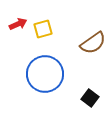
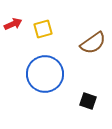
red arrow: moved 5 px left
black square: moved 2 px left, 3 px down; rotated 18 degrees counterclockwise
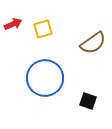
blue circle: moved 4 px down
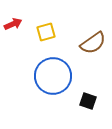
yellow square: moved 3 px right, 3 px down
blue circle: moved 8 px right, 2 px up
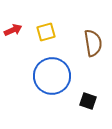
red arrow: moved 6 px down
brown semicircle: rotated 64 degrees counterclockwise
blue circle: moved 1 px left
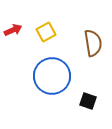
yellow square: rotated 12 degrees counterclockwise
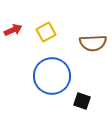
brown semicircle: rotated 96 degrees clockwise
black square: moved 6 px left
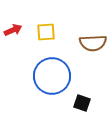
yellow square: rotated 24 degrees clockwise
black square: moved 2 px down
